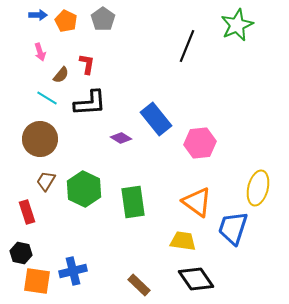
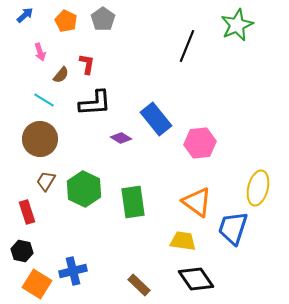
blue arrow: moved 13 px left; rotated 42 degrees counterclockwise
cyan line: moved 3 px left, 2 px down
black L-shape: moved 5 px right
black hexagon: moved 1 px right, 2 px up
orange square: moved 3 px down; rotated 24 degrees clockwise
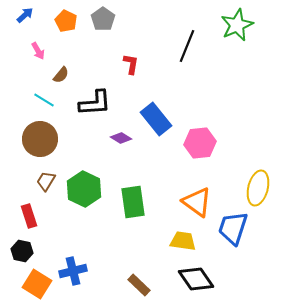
pink arrow: moved 2 px left, 1 px up; rotated 12 degrees counterclockwise
red L-shape: moved 44 px right
red rectangle: moved 2 px right, 4 px down
